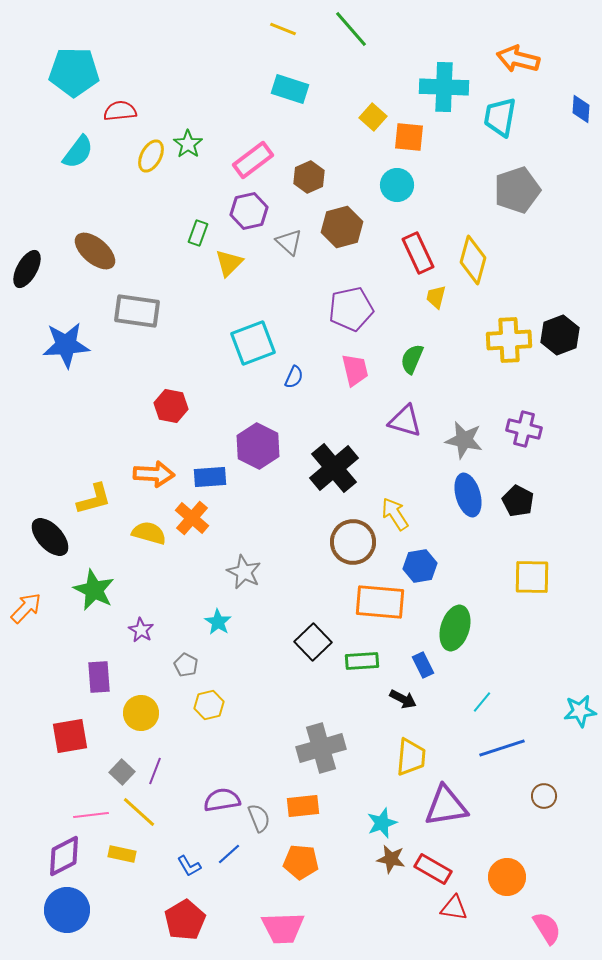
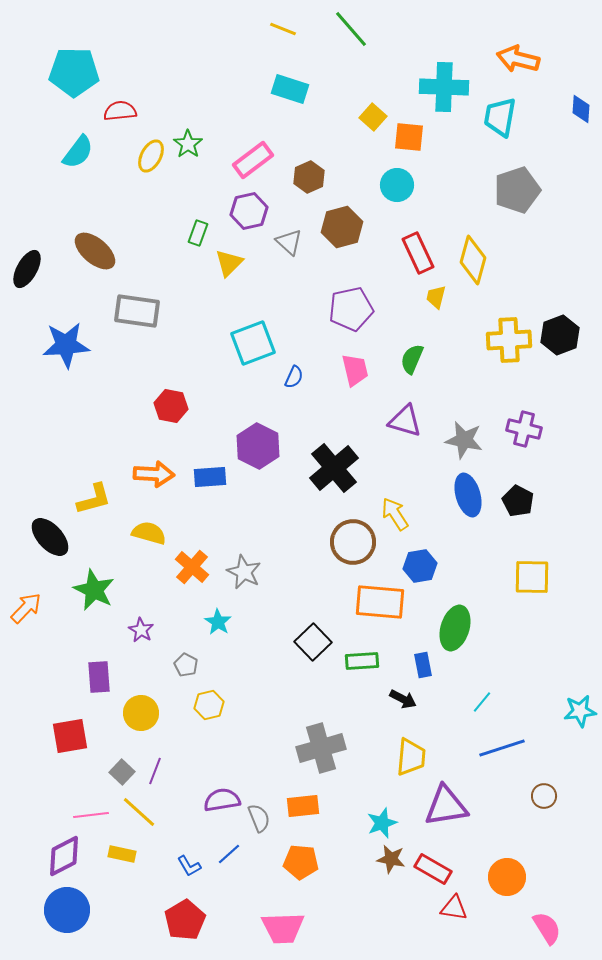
orange cross at (192, 518): moved 49 px down
blue rectangle at (423, 665): rotated 15 degrees clockwise
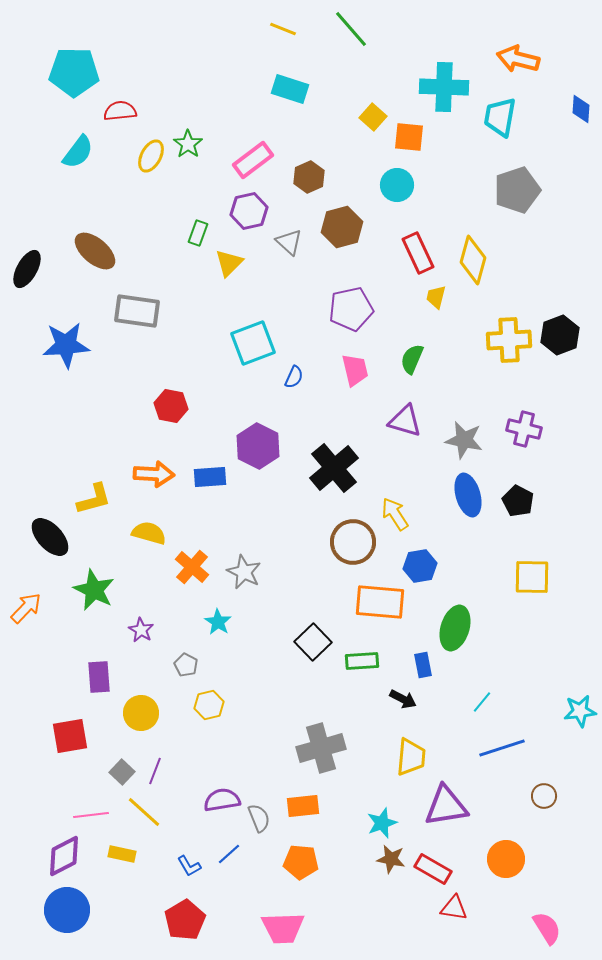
yellow line at (139, 812): moved 5 px right
orange circle at (507, 877): moved 1 px left, 18 px up
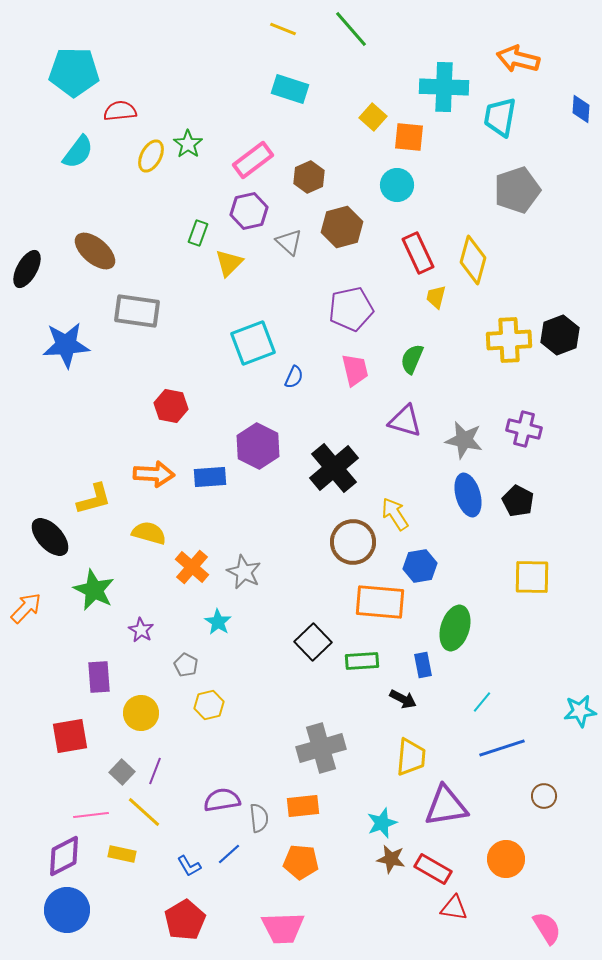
gray semicircle at (259, 818): rotated 16 degrees clockwise
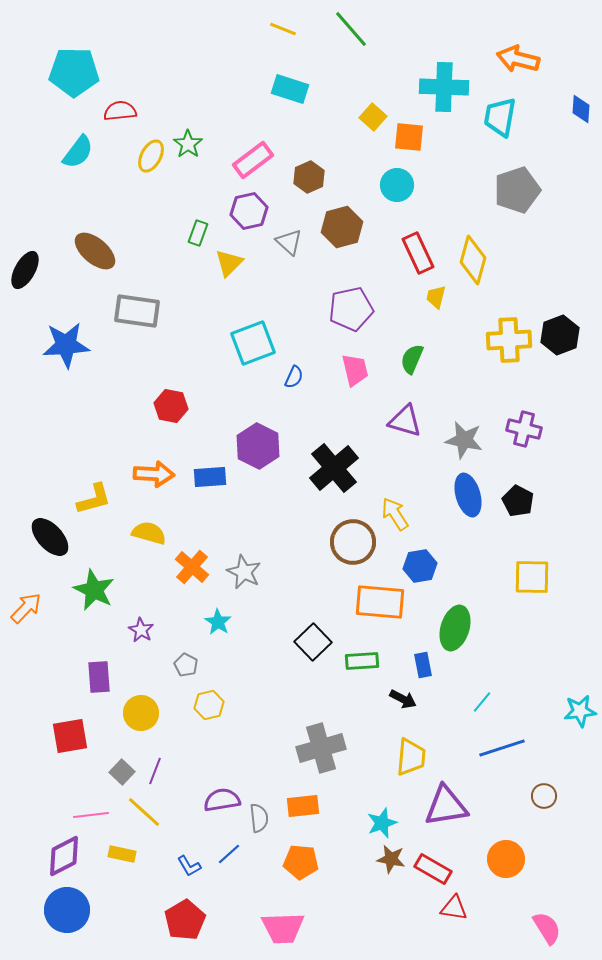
black ellipse at (27, 269): moved 2 px left, 1 px down
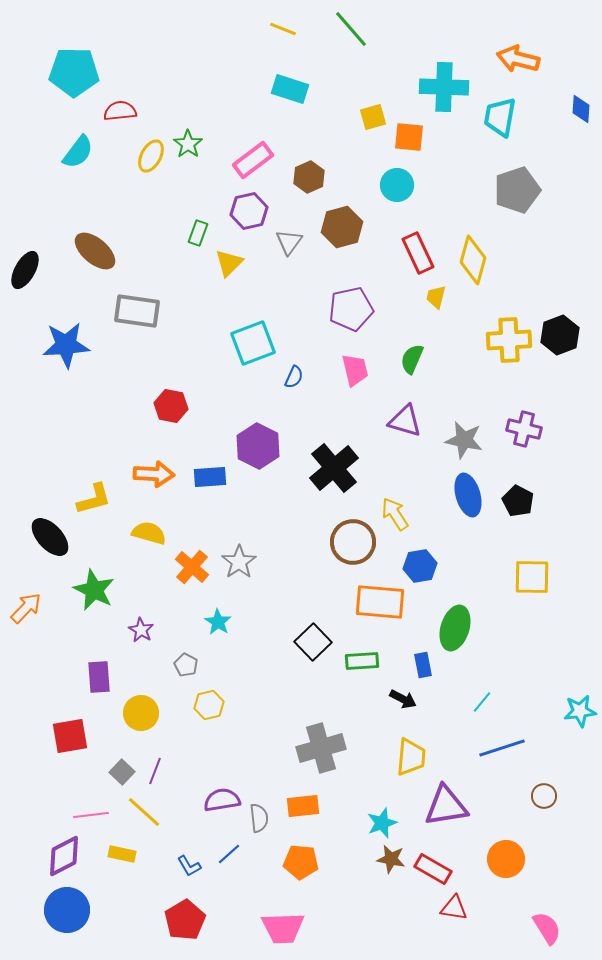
yellow square at (373, 117): rotated 32 degrees clockwise
gray triangle at (289, 242): rotated 24 degrees clockwise
gray star at (244, 572): moved 5 px left, 10 px up; rotated 12 degrees clockwise
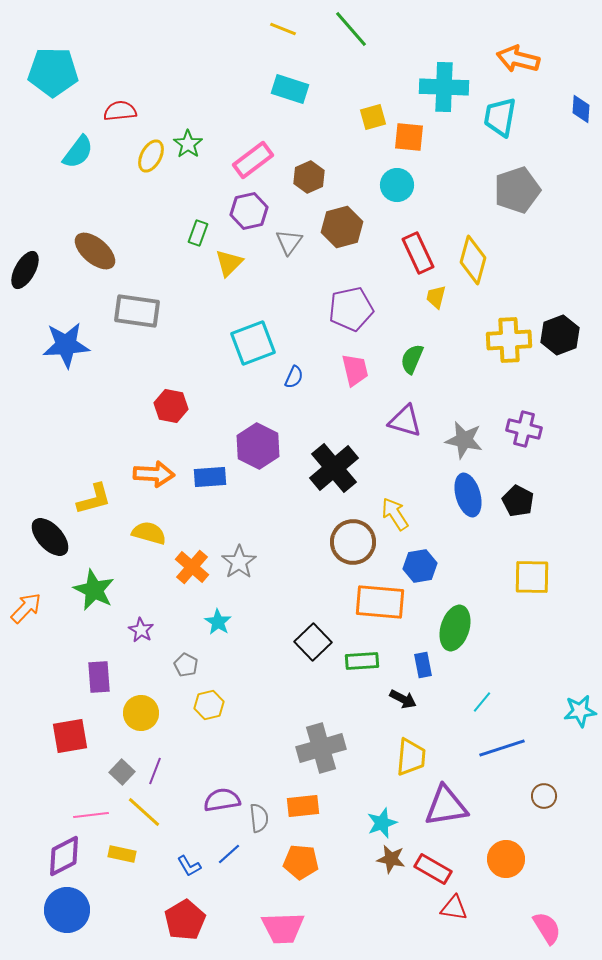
cyan pentagon at (74, 72): moved 21 px left
